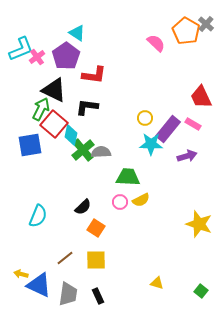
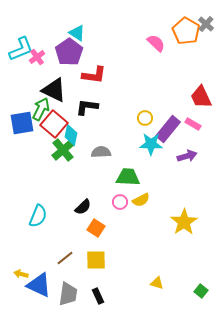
purple pentagon: moved 3 px right, 4 px up
blue square: moved 8 px left, 22 px up
green cross: moved 20 px left
yellow star: moved 15 px left, 2 px up; rotated 20 degrees clockwise
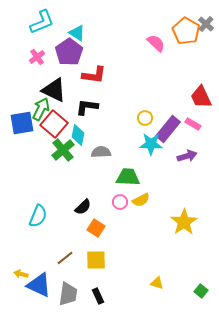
cyan L-shape: moved 21 px right, 27 px up
cyan diamond: moved 7 px right
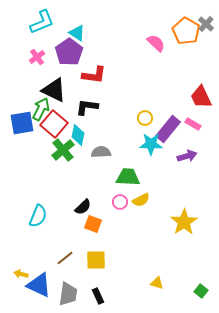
orange square: moved 3 px left, 4 px up; rotated 12 degrees counterclockwise
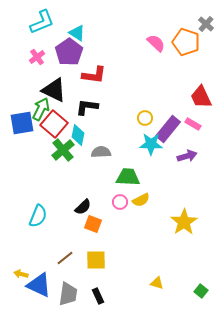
orange pentagon: moved 11 px down; rotated 12 degrees counterclockwise
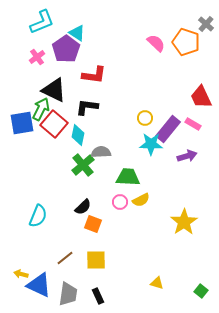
purple pentagon: moved 3 px left, 3 px up
green cross: moved 20 px right, 15 px down
